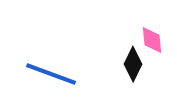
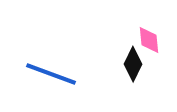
pink diamond: moved 3 px left
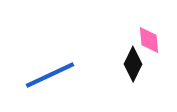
blue line: moved 1 px left, 1 px down; rotated 45 degrees counterclockwise
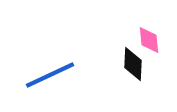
black diamond: rotated 24 degrees counterclockwise
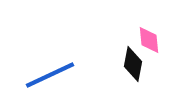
black diamond: rotated 8 degrees clockwise
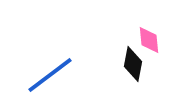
blue line: rotated 12 degrees counterclockwise
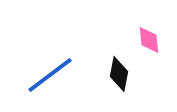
black diamond: moved 14 px left, 10 px down
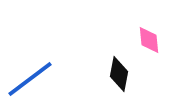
blue line: moved 20 px left, 4 px down
